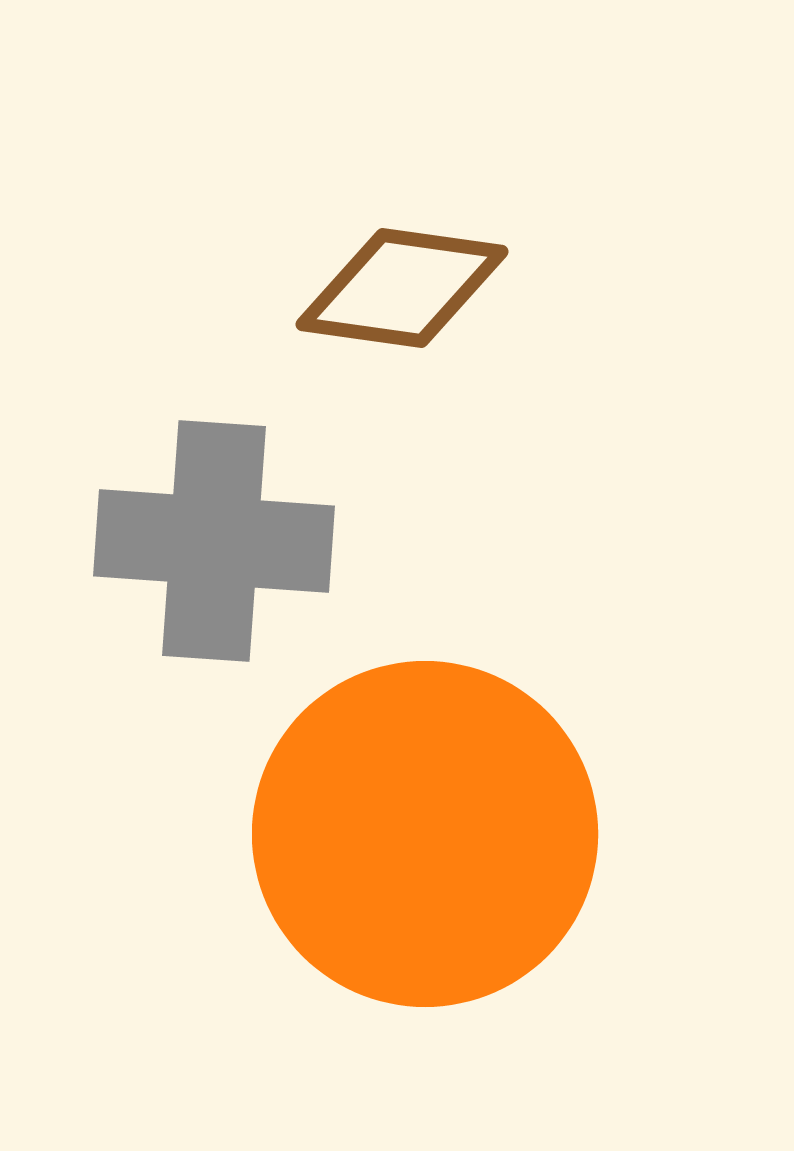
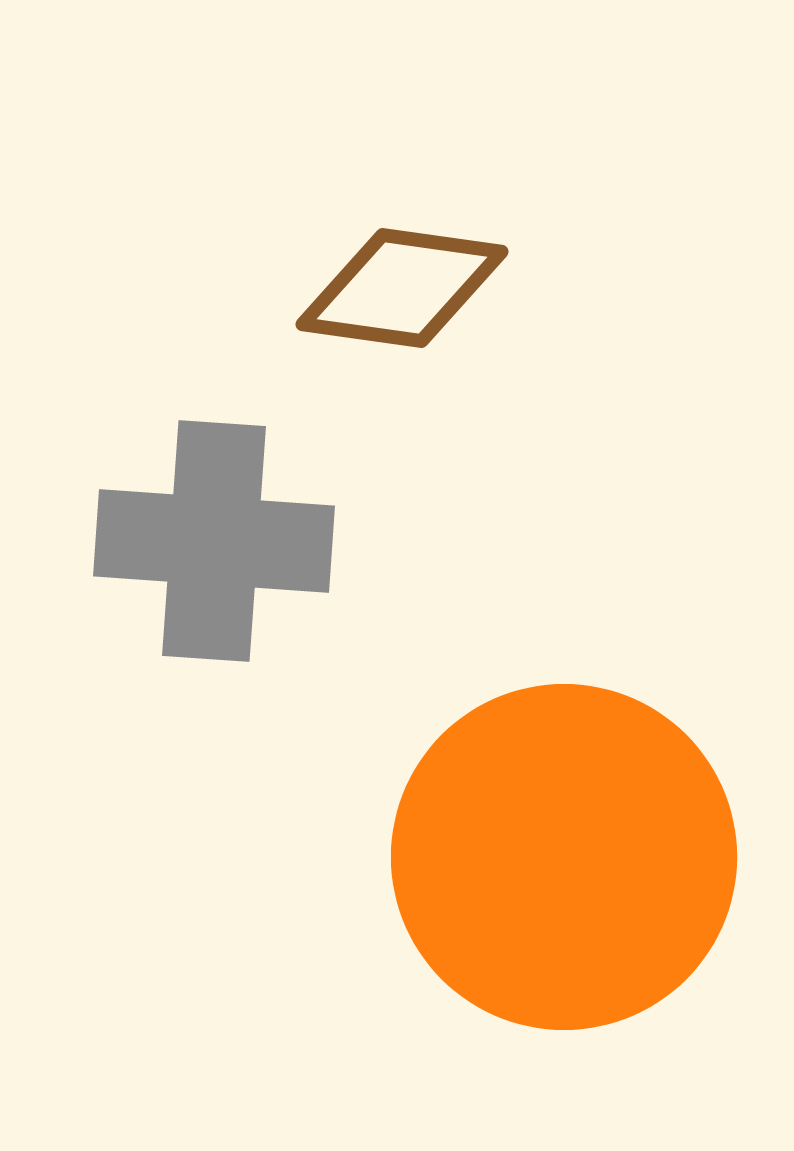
orange circle: moved 139 px right, 23 px down
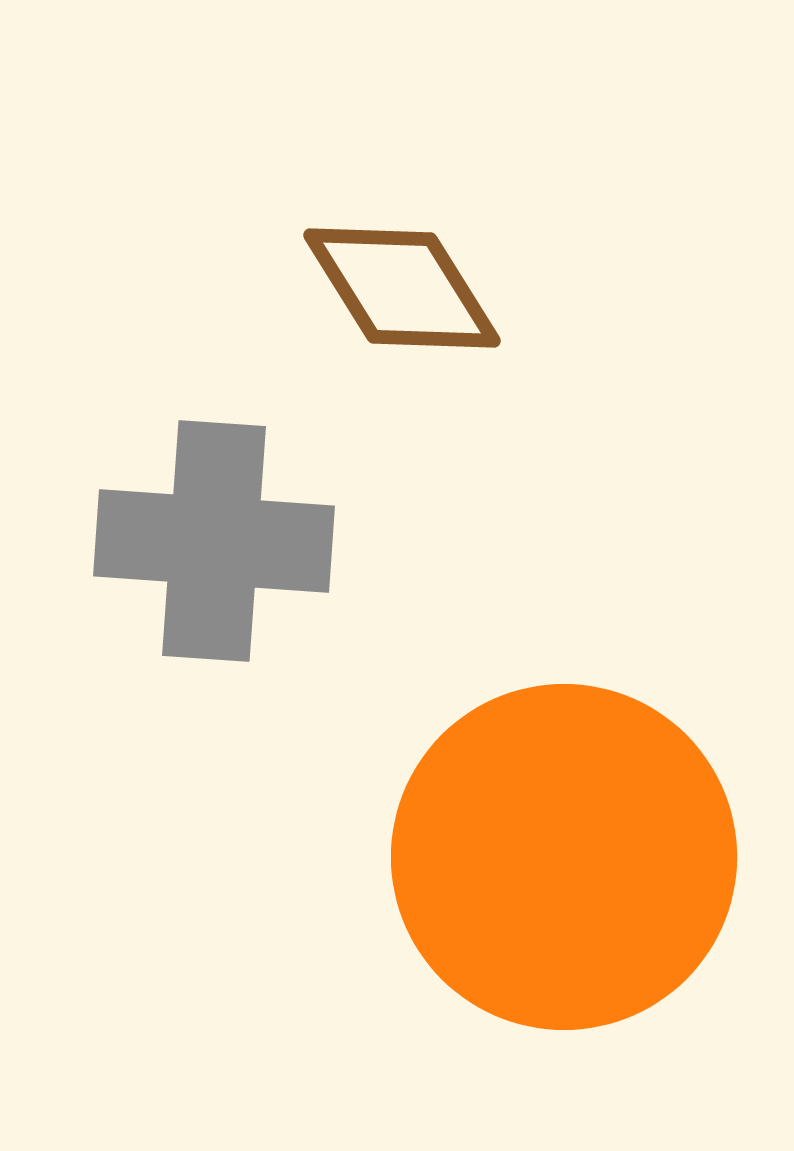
brown diamond: rotated 50 degrees clockwise
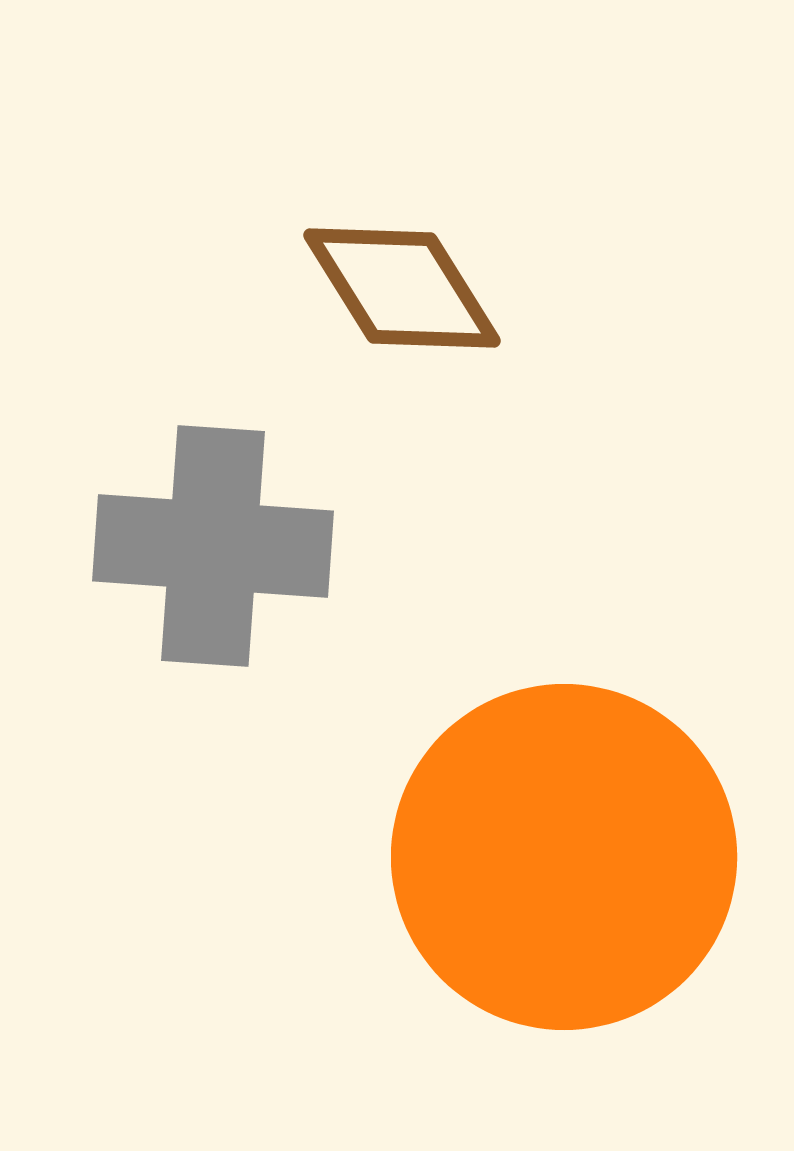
gray cross: moved 1 px left, 5 px down
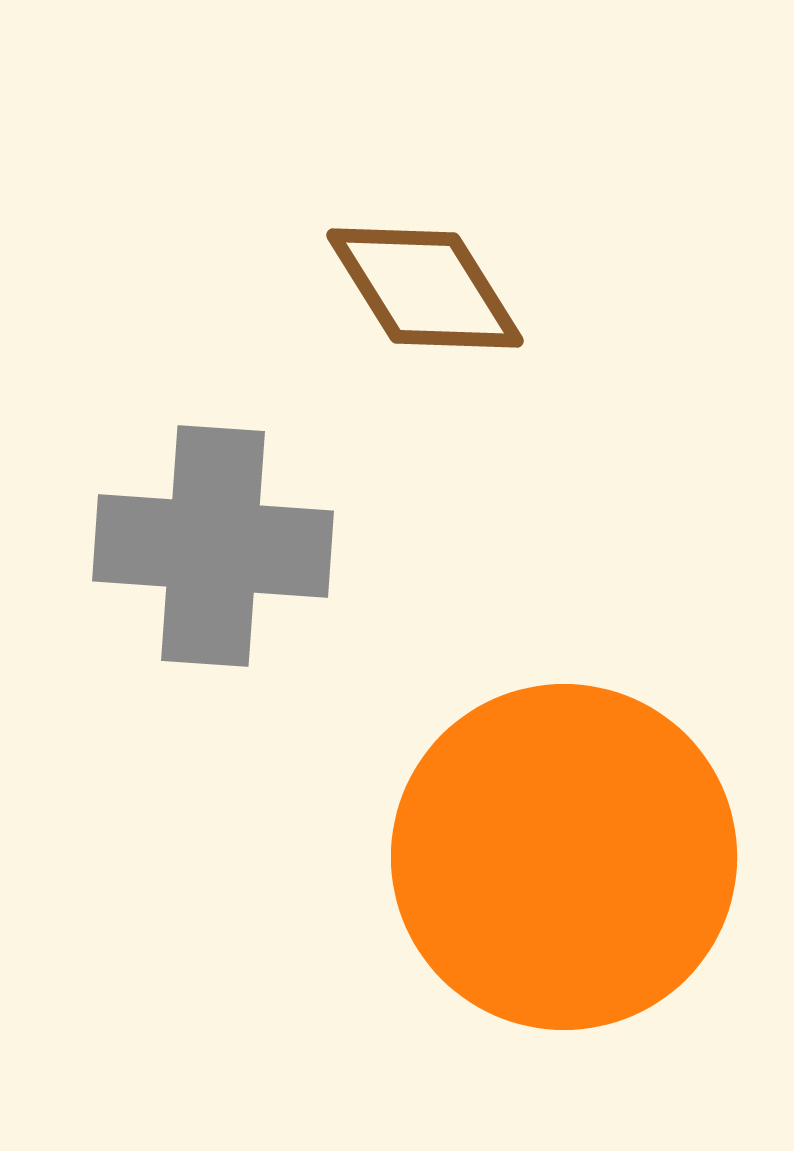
brown diamond: moved 23 px right
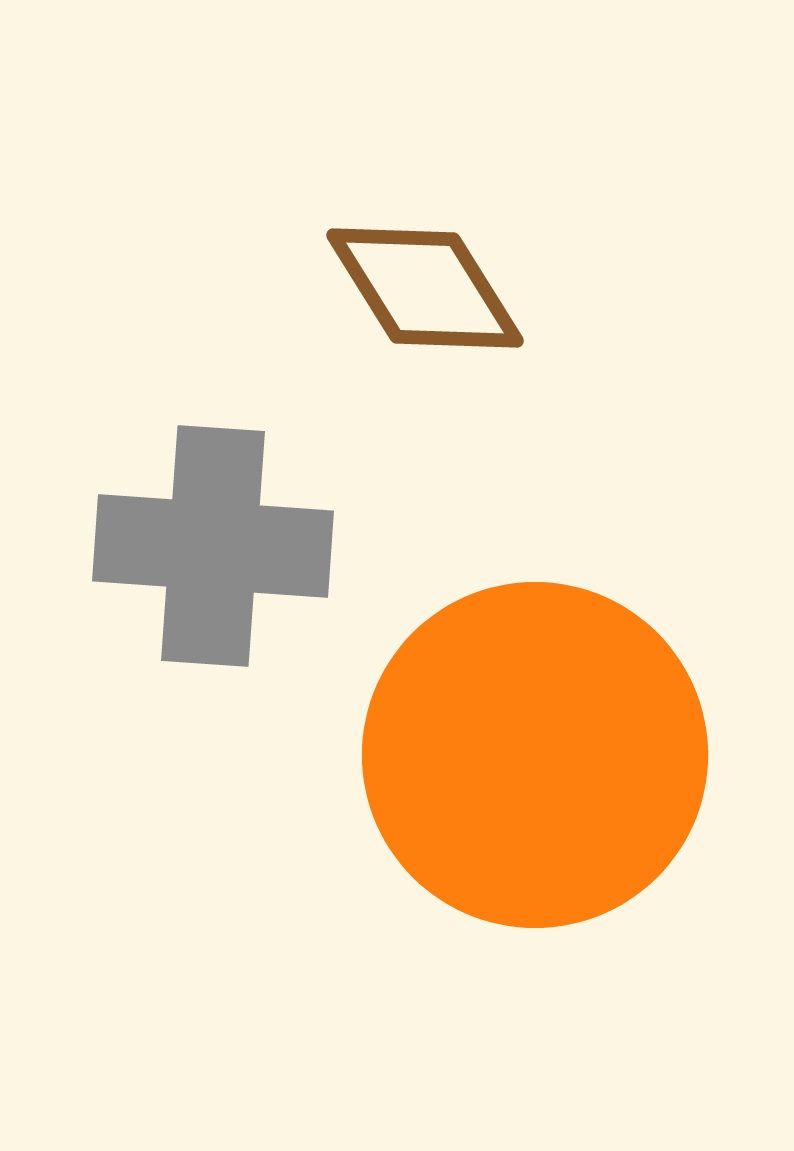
orange circle: moved 29 px left, 102 px up
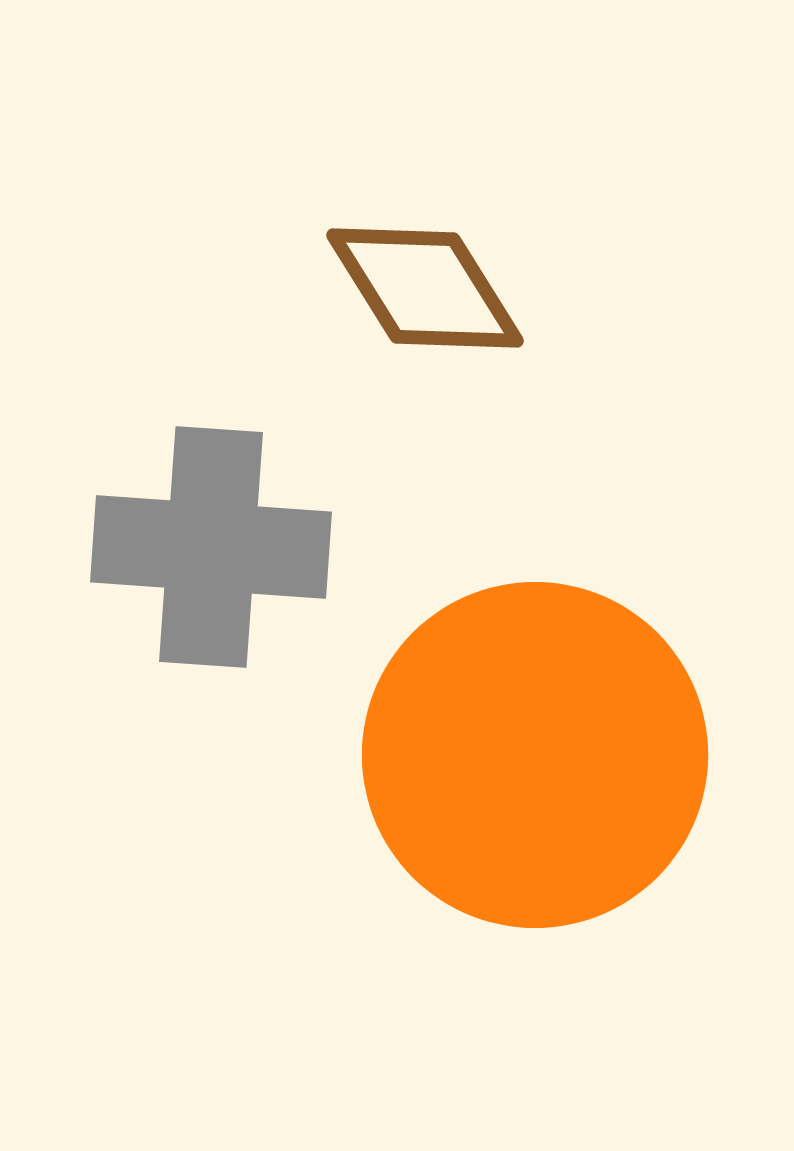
gray cross: moved 2 px left, 1 px down
